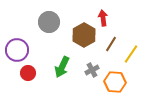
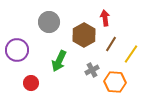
red arrow: moved 2 px right
green arrow: moved 3 px left, 6 px up
red circle: moved 3 px right, 10 px down
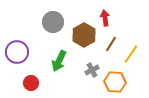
gray circle: moved 4 px right
purple circle: moved 2 px down
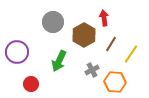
red arrow: moved 1 px left
red circle: moved 1 px down
